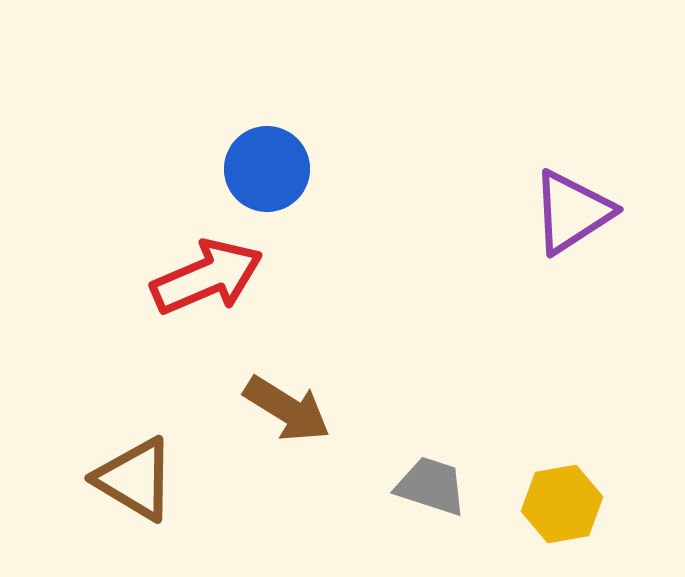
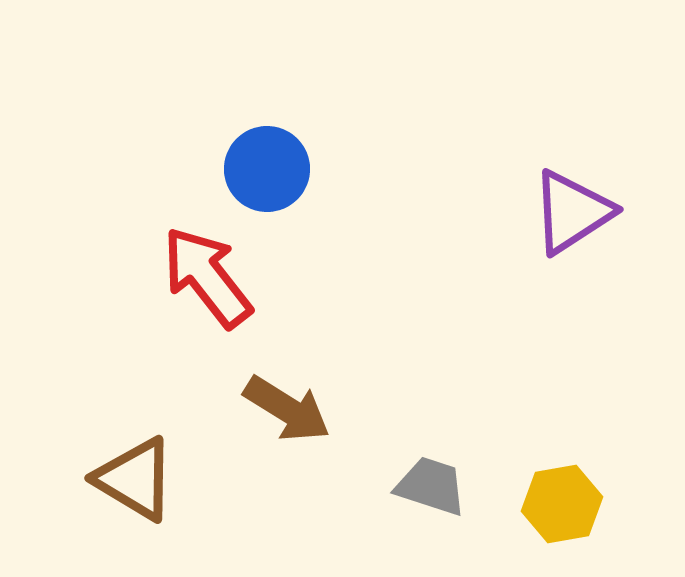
red arrow: rotated 105 degrees counterclockwise
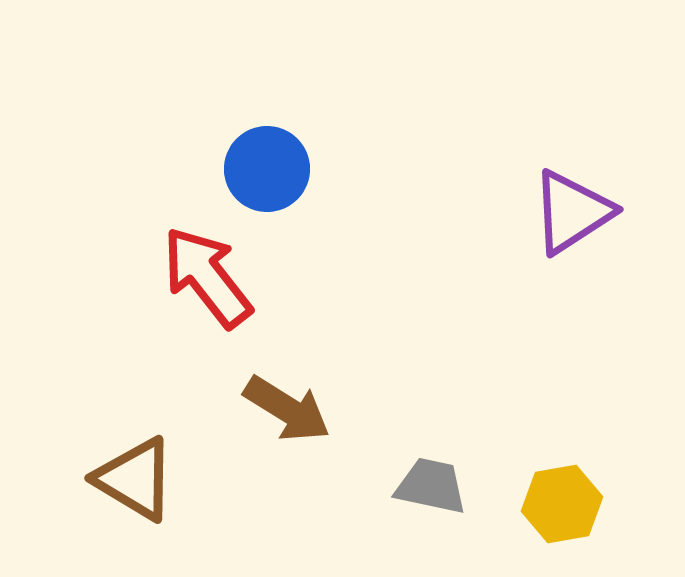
gray trapezoid: rotated 6 degrees counterclockwise
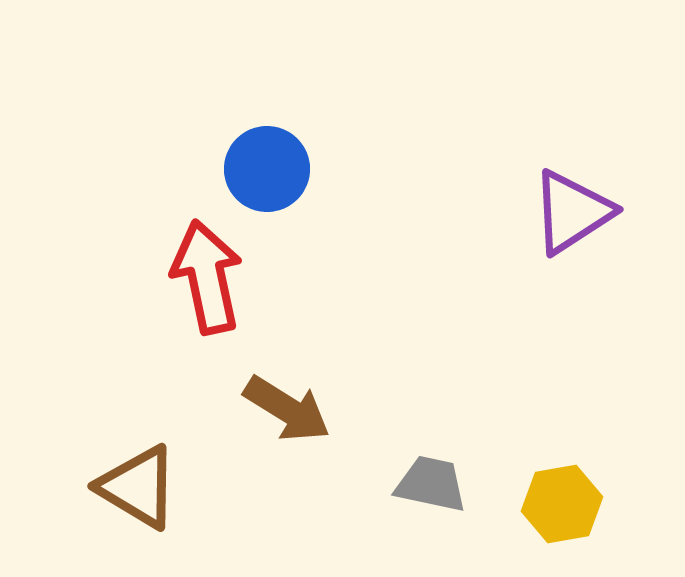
red arrow: rotated 26 degrees clockwise
brown triangle: moved 3 px right, 8 px down
gray trapezoid: moved 2 px up
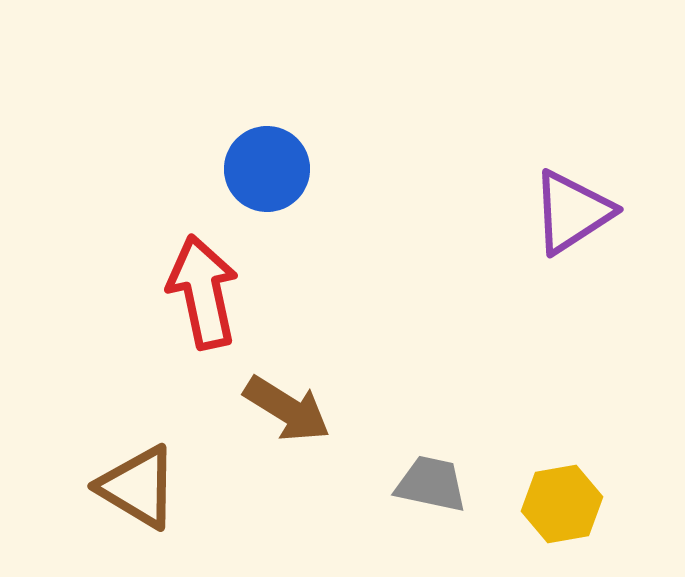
red arrow: moved 4 px left, 15 px down
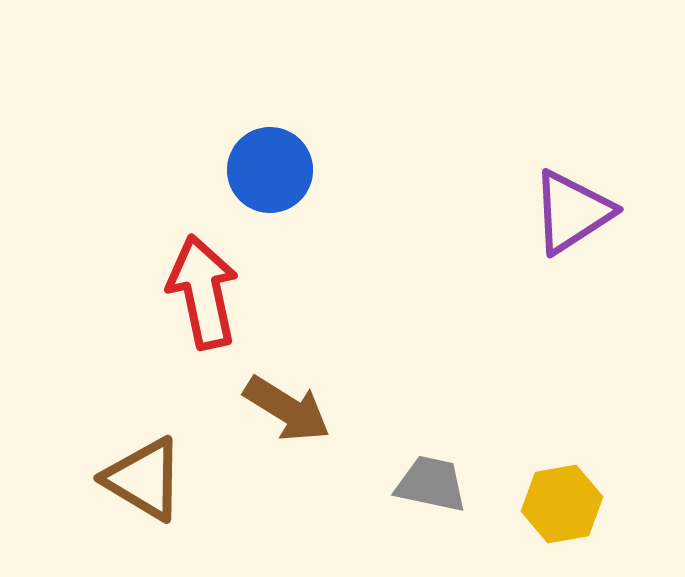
blue circle: moved 3 px right, 1 px down
brown triangle: moved 6 px right, 8 px up
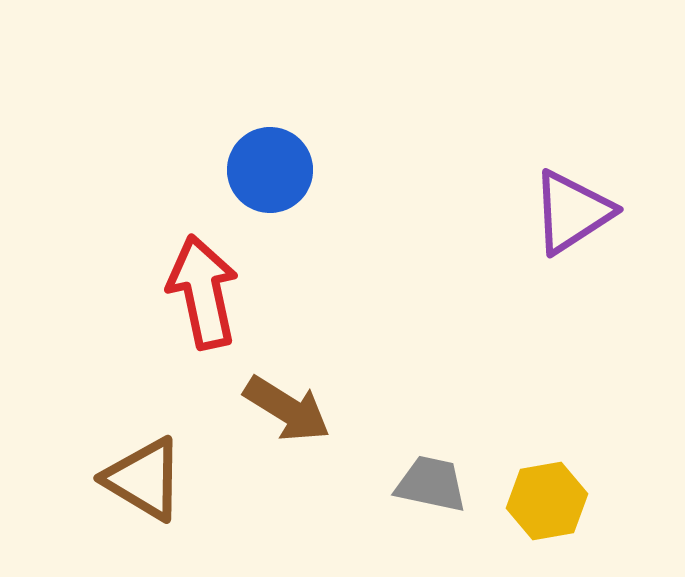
yellow hexagon: moved 15 px left, 3 px up
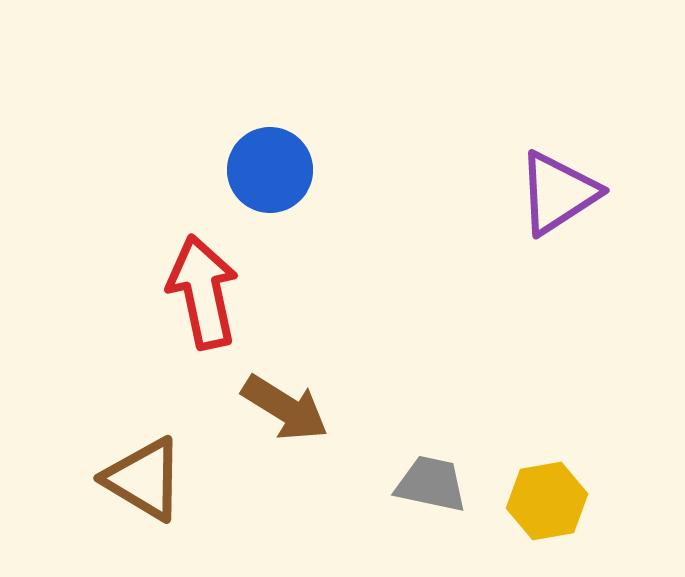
purple triangle: moved 14 px left, 19 px up
brown arrow: moved 2 px left, 1 px up
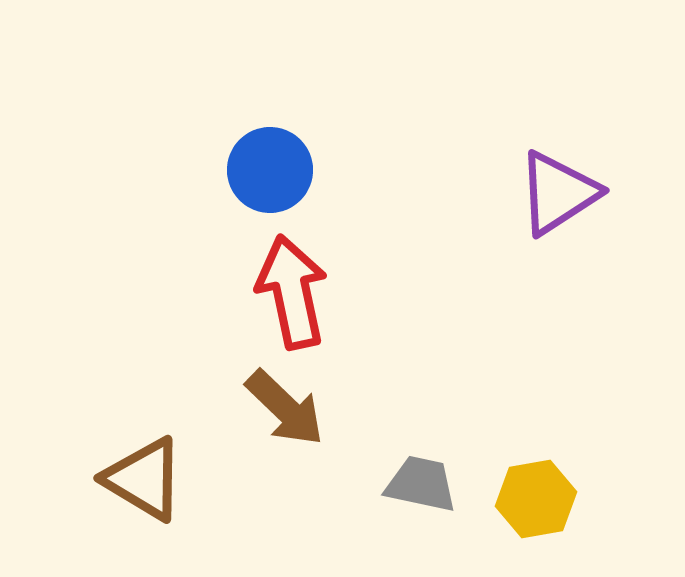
red arrow: moved 89 px right
brown arrow: rotated 12 degrees clockwise
gray trapezoid: moved 10 px left
yellow hexagon: moved 11 px left, 2 px up
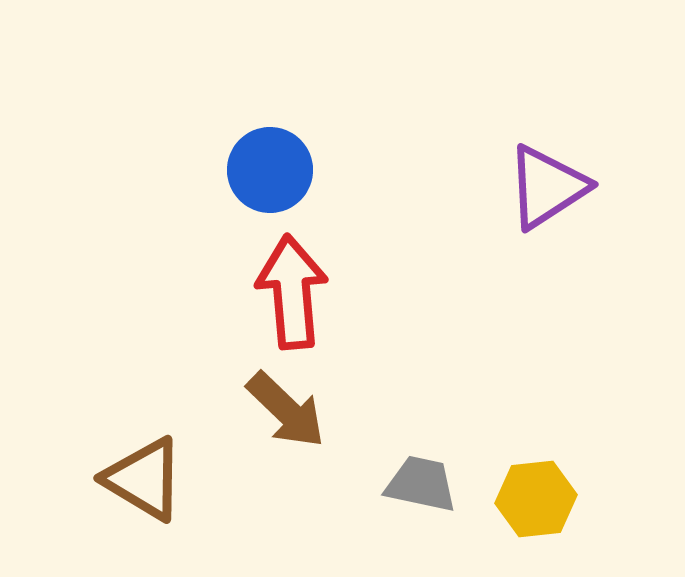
purple triangle: moved 11 px left, 6 px up
red arrow: rotated 7 degrees clockwise
brown arrow: moved 1 px right, 2 px down
yellow hexagon: rotated 4 degrees clockwise
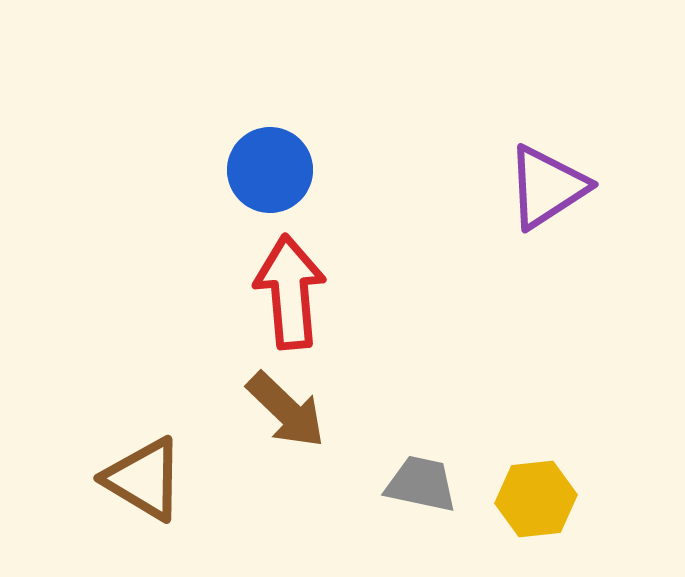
red arrow: moved 2 px left
